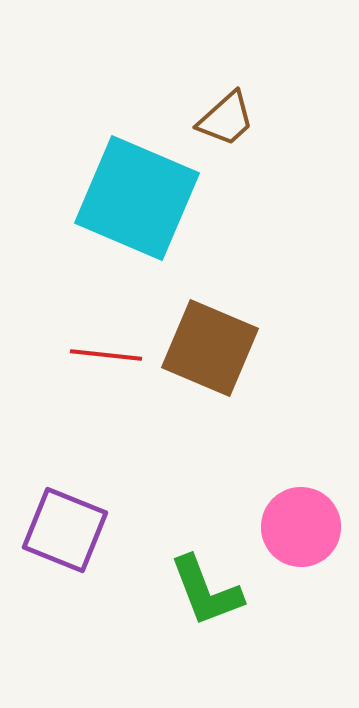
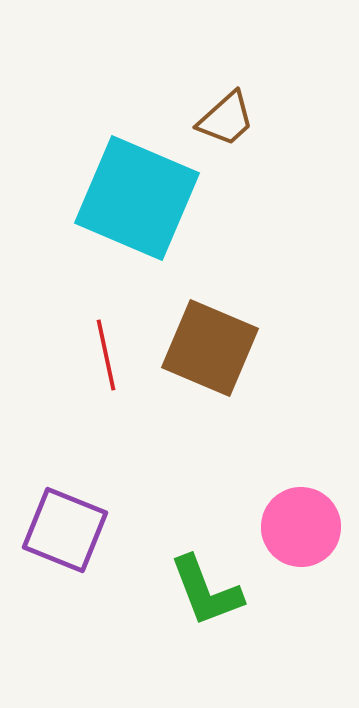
red line: rotated 72 degrees clockwise
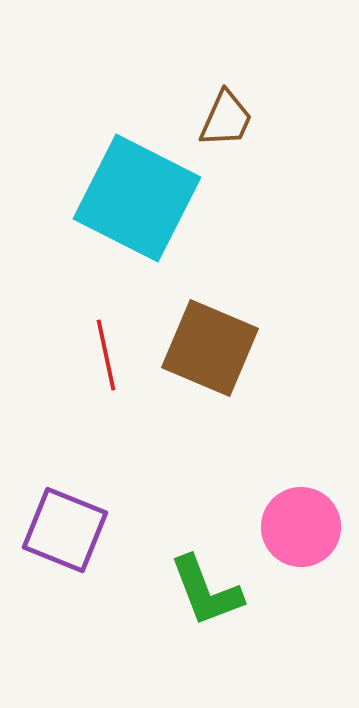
brown trapezoid: rotated 24 degrees counterclockwise
cyan square: rotated 4 degrees clockwise
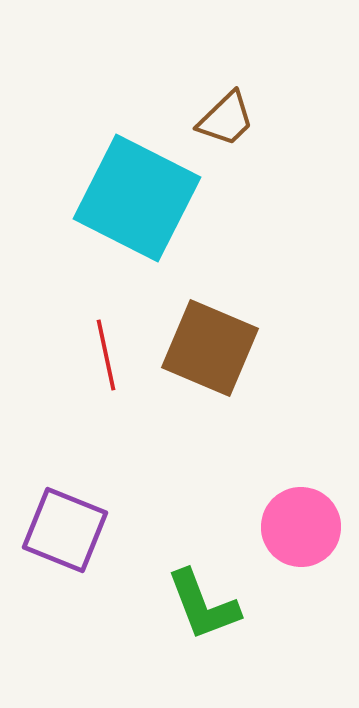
brown trapezoid: rotated 22 degrees clockwise
green L-shape: moved 3 px left, 14 px down
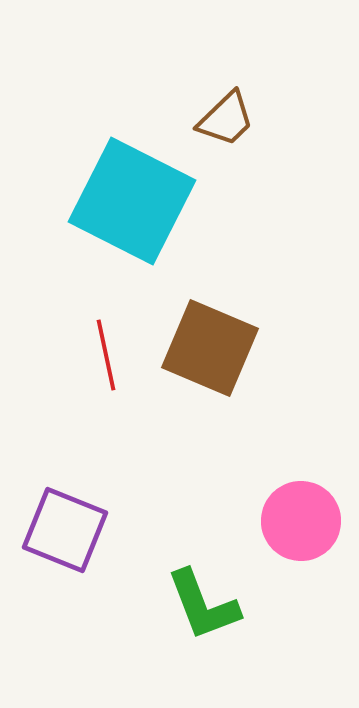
cyan square: moved 5 px left, 3 px down
pink circle: moved 6 px up
